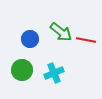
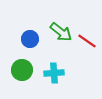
red line: moved 1 px right, 1 px down; rotated 24 degrees clockwise
cyan cross: rotated 18 degrees clockwise
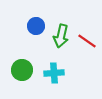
green arrow: moved 4 px down; rotated 65 degrees clockwise
blue circle: moved 6 px right, 13 px up
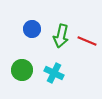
blue circle: moved 4 px left, 3 px down
red line: rotated 12 degrees counterclockwise
cyan cross: rotated 30 degrees clockwise
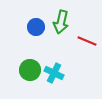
blue circle: moved 4 px right, 2 px up
green arrow: moved 14 px up
green circle: moved 8 px right
